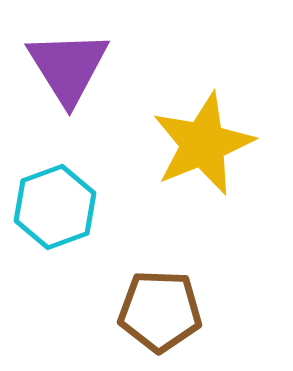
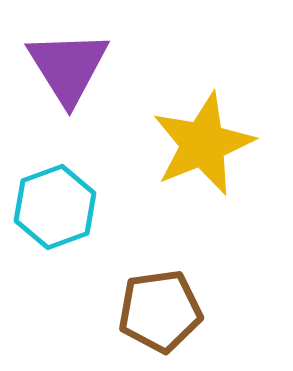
brown pentagon: rotated 10 degrees counterclockwise
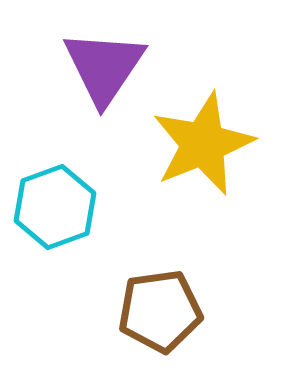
purple triangle: moved 36 px right; rotated 6 degrees clockwise
